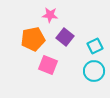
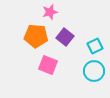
pink star: moved 3 px up; rotated 21 degrees counterclockwise
orange pentagon: moved 3 px right, 3 px up; rotated 15 degrees clockwise
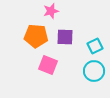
pink star: moved 1 px right, 1 px up
purple square: rotated 36 degrees counterclockwise
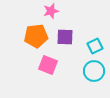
orange pentagon: rotated 10 degrees counterclockwise
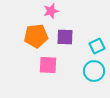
cyan square: moved 2 px right
pink square: rotated 18 degrees counterclockwise
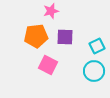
pink square: rotated 24 degrees clockwise
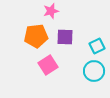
pink square: rotated 30 degrees clockwise
